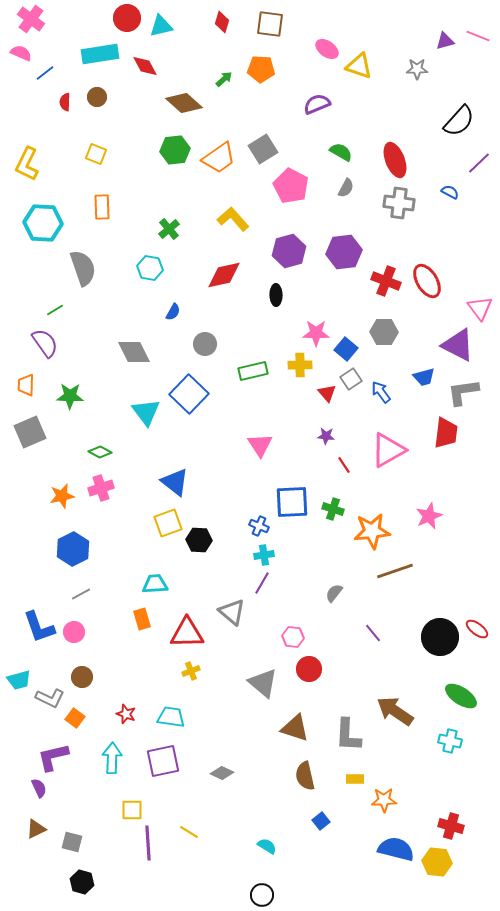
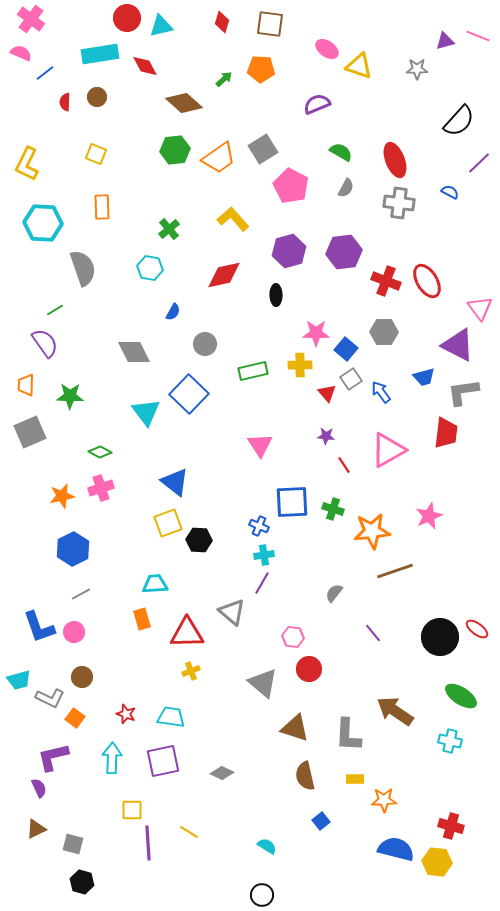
gray square at (72, 842): moved 1 px right, 2 px down
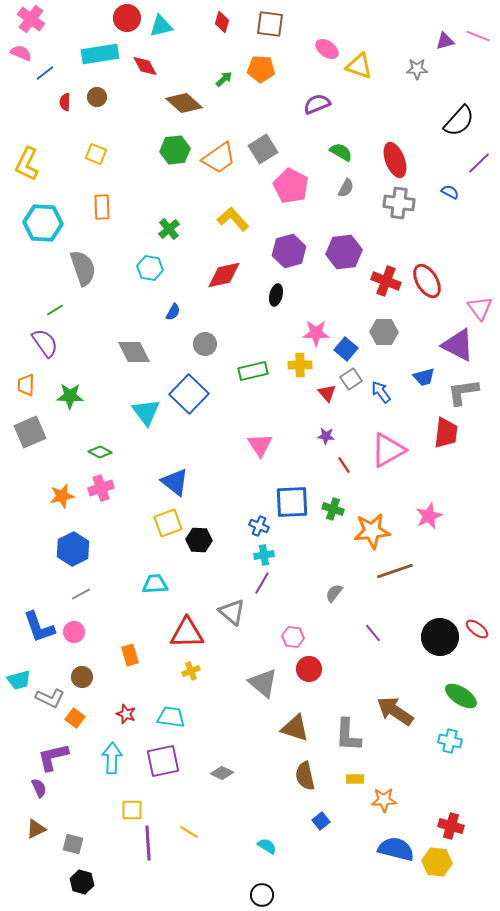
black ellipse at (276, 295): rotated 15 degrees clockwise
orange rectangle at (142, 619): moved 12 px left, 36 px down
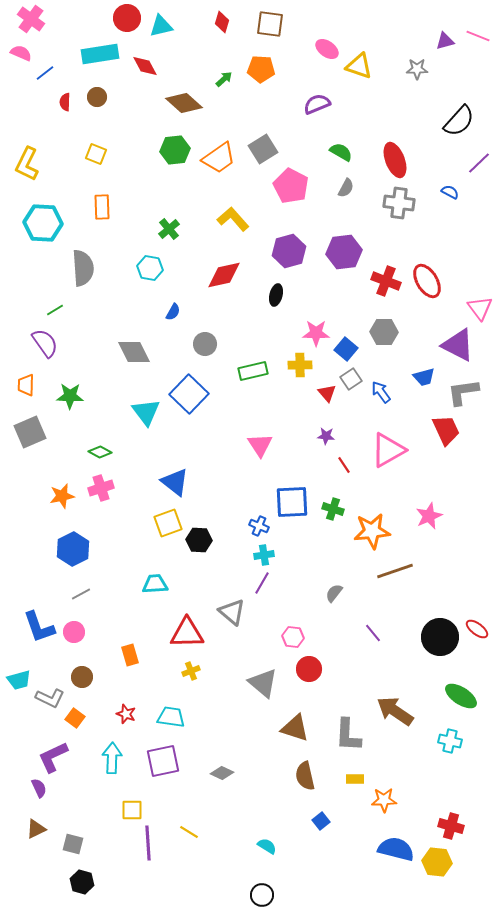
gray semicircle at (83, 268): rotated 15 degrees clockwise
red trapezoid at (446, 433): moved 3 px up; rotated 32 degrees counterclockwise
purple L-shape at (53, 757): rotated 12 degrees counterclockwise
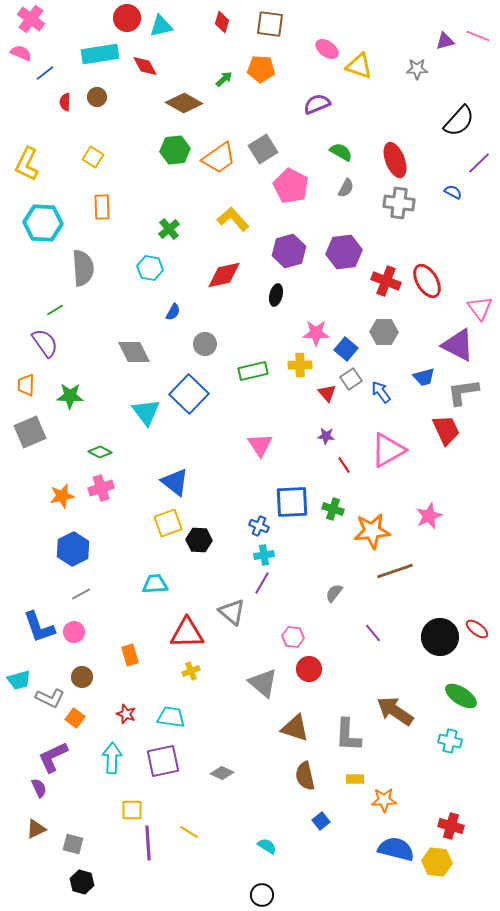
brown diamond at (184, 103): rotated 12 degrees counterclockwise
yellow square at (96, 154): moved 3 px left, 3 px down; rotated 10 degrees clockwise
blue semicircle at (450, 192): moved 3 px right
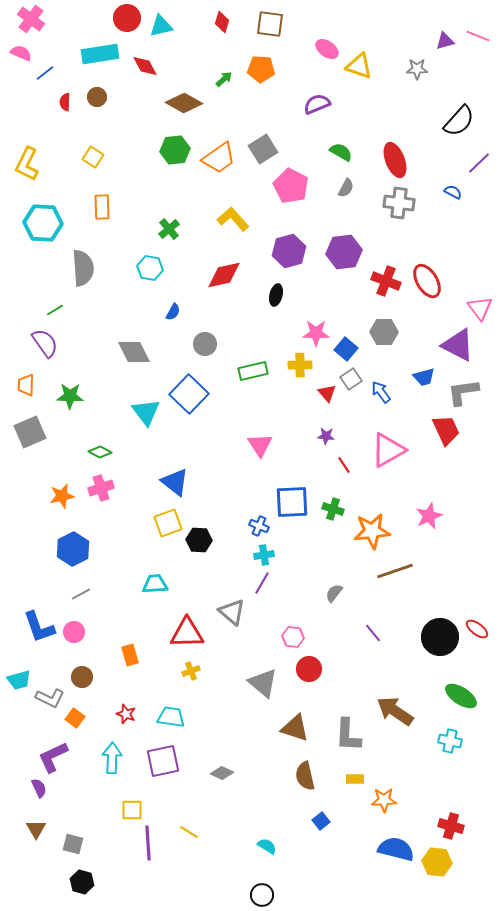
brown triangle at (36, 829): rotated 35 degrees counterclockwise
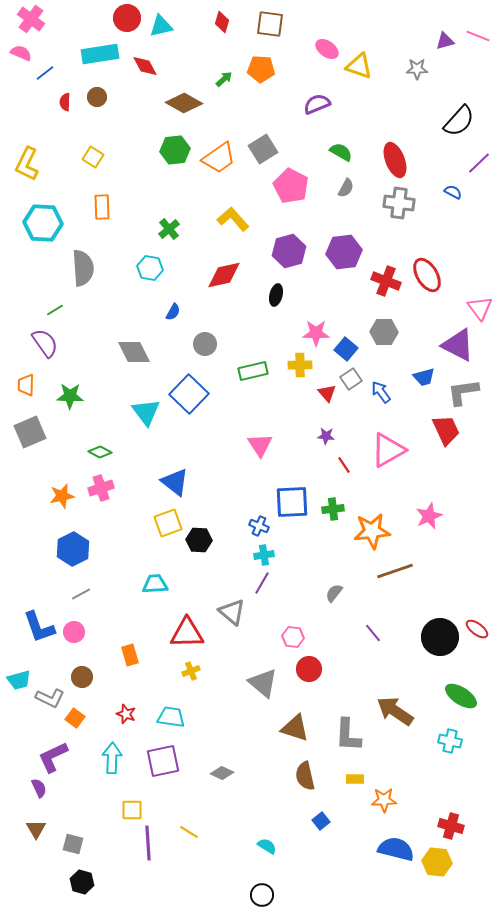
red ellipse at (427, 281): moved 6 px up
green cross at (333, 509): rotated 25 degrees counterclockwise
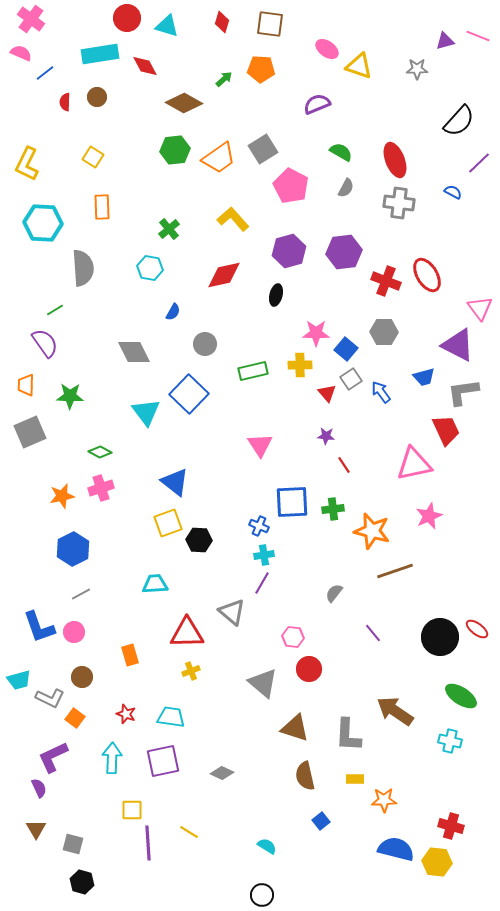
cyan triangle at (161, 26): moved 6 px right; rotated 30 degrees clockwise
pink triangle at (388, 450): moved 26 px right, 14 px down; rotated 18 degrees clockwise
orange star at (372, 531): rotated 21 degrees clockwise
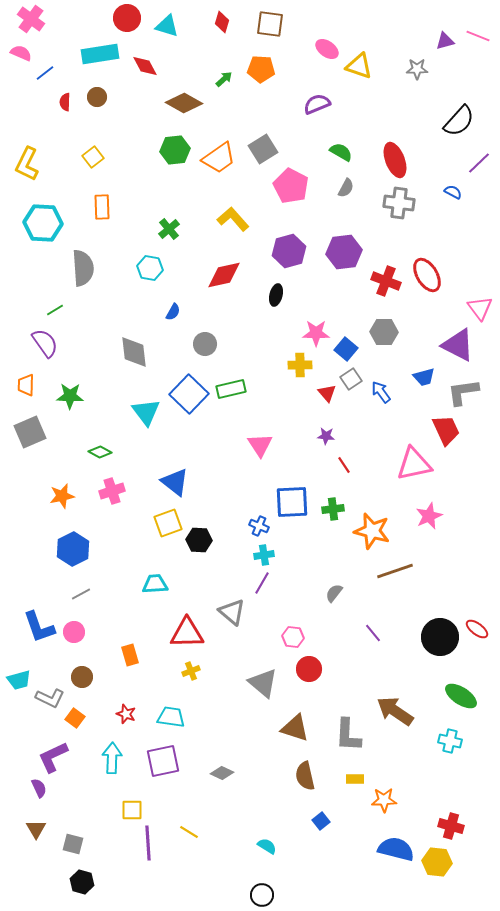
yellow square at (93, 157): rotated 20 degrees clockwise
gray diamond at (134, 352): rotated 20 degrees clockwise
green rectangle at (253, 371): moved 22 px left, 18 px down
pink cross at (101, 488): moved 11 px right, 3 px down
